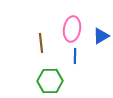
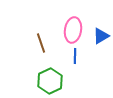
pink ellipse: moved 1 px right, 1 px down
brown line: rotated 12 degrees counterclockwise
green hexagon: rotated 25 degrees counterclockwise
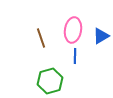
brown line: moved 5 px up
green hexagon: rotated 10 degrees clockwise
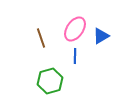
pink ellipse: moved 2 px right, 1 px up; rotated 25 degrees clockwise
